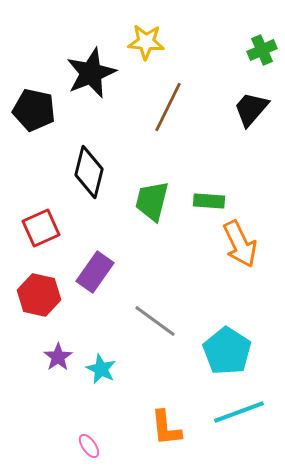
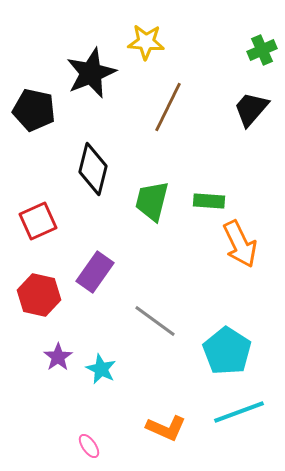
black diamond: moved 4 px right, 3 px up
red square: moved 3 px left, 7 px up
orange L-shape: rotated 60 degrees counterclockwise
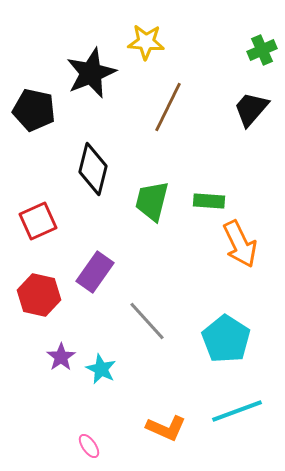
gray line: moved 8 px left; rotated 12 degrees clockwise
cyan pentagon: moved 1 px left, 12 px up
purple star: moved 3 px right
cyan line: moved 2 px left, 1 px up
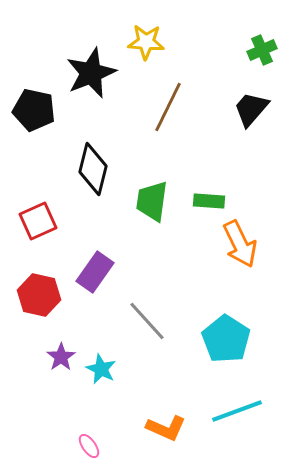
green trapezoid: rotated 6 degrees counterclockwise
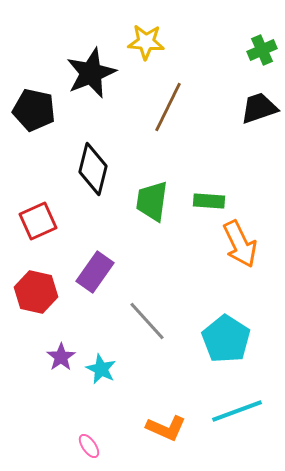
black trapezoid: moved 8 px right, 1 px up; rotated 30 degrees clockwise
red hexagon: moved 3 px left, 3 px up
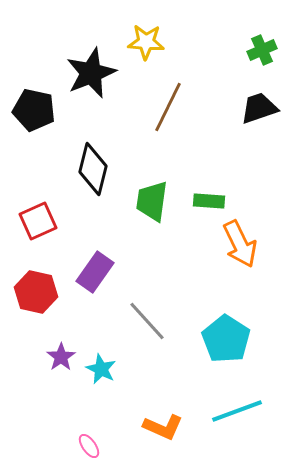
orange L-shape: moved 3 px left, 1 px up
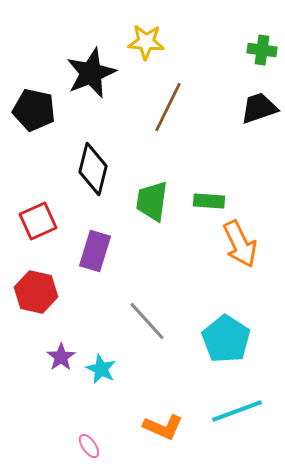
green cross: rotated 32 degrees clockwise
purple rectangle: moved 21 px up; rotated 18 degrees counterclockwise
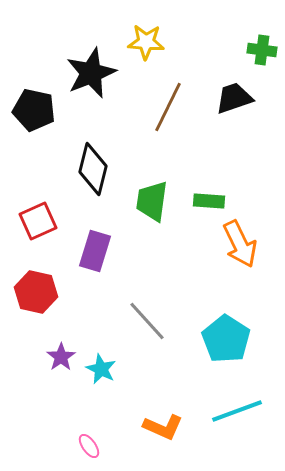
black trapezoid: moved 25 px left, 10 px up
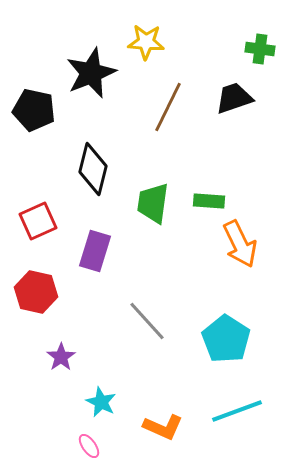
green cross: moved 2 px left, 1 px up
green trapezoid: moved 1 px right, 2 px down
cyan star: moved 33 px down
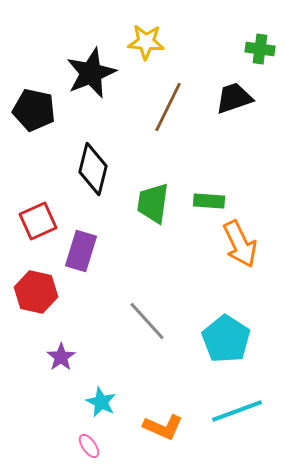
purple rectangle: moved 14 px left
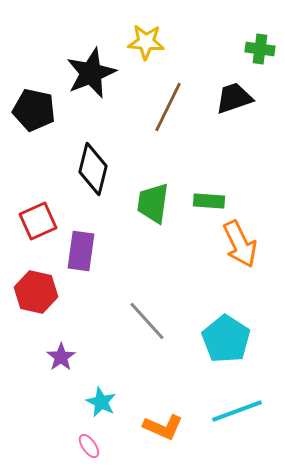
purple rectangle: rotated 9 degrees counterclockwise
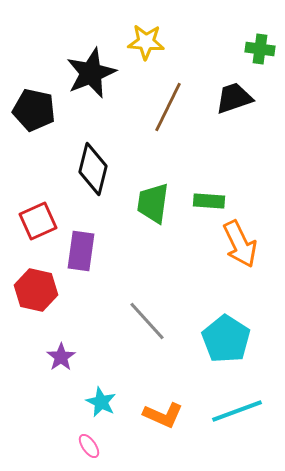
red hexagon: moved 2 px up
orange L-shape: moved 12 px up
